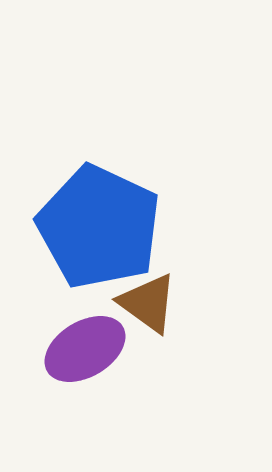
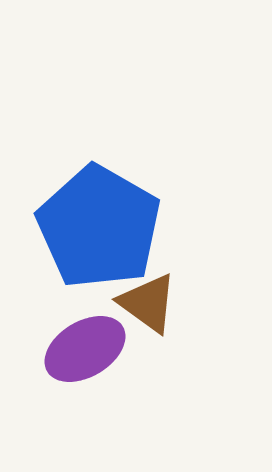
blue pentagon: rotated 5 degrees clockwise
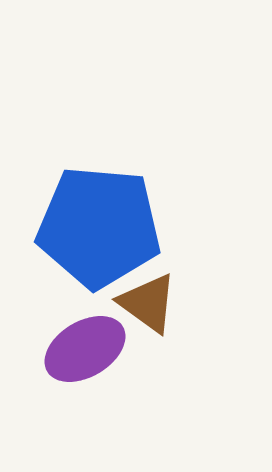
blue pentagon: rotated 25 degrees counterclockwise
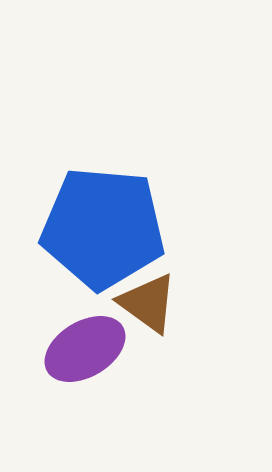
blue pentagon: moved 4 px right, 1 px down
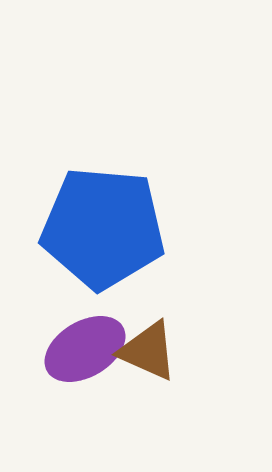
brown triangle: moved 48 px down; rotated 12 degrees counterclockwise
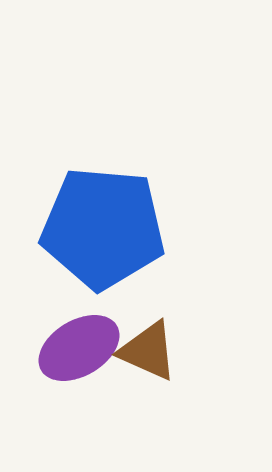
purple ellipse: moved 6 px left, 1 px up
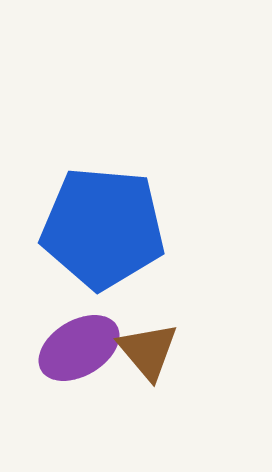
brown triangle: rotated 26 degrees clockwise
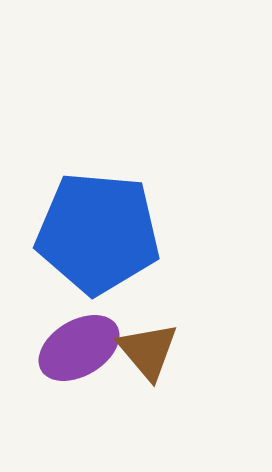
blue pentagon: moved 5 px left, 5 px down
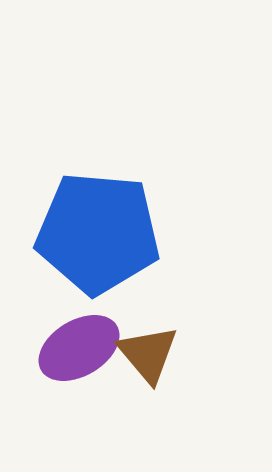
brown triangle: moved 3 px down
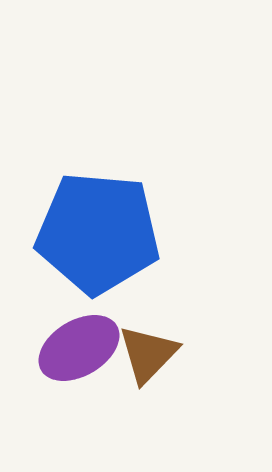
brown triangle: rotated 24 degrees clockwise
